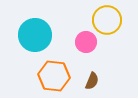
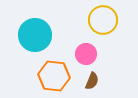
yellow circle: moved 4 px left
pink circle: moved 12 px down
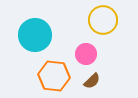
brown semicircle: rotated 24 degrees clockwise
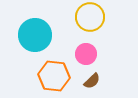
yellow circle: moved 13 px left, 3 px up
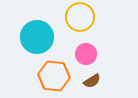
yellow circle: moved 10 px left
cyan circle: moved 2 px right, 2 px down
brown semicircle: rotated 12 degrees clockwise
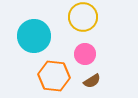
yellow circle: moved 3 px right
cyan circle: moved 3 px left, 1 px up
pink circle: moved 1 px left
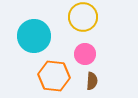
brown semicircle: rotated 54 degrees counterclockwise
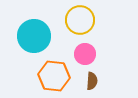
yellow circle: moved 3 px left, 3 px down
